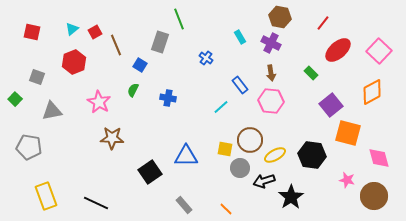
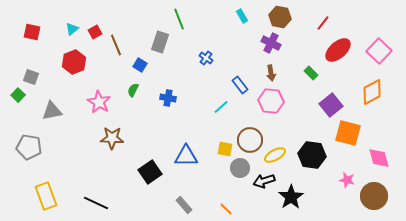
cyan rectangle at (240, 37): moved 2 px right, 21 px up
gray square at (37, 77): moved 6 px left
green square at (15, 99): moved 3 px right, 4 px up
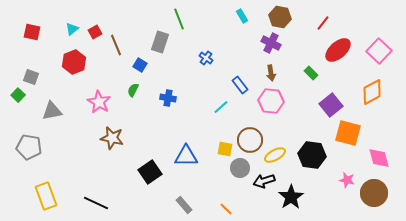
brown star at (112, 138): rotated 10 degrees clockwise
brown circle at (374, 196): moved 3 px up
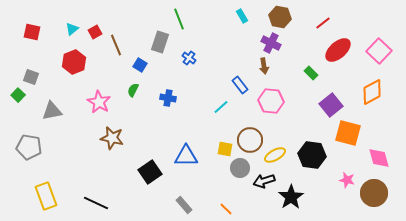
red line at (323, 23): rotated 14 degrees clockwise
blue cross at (206, 58): moved 17 px left
brown arrow at (271, 73): moved 7 px left, 7 px up
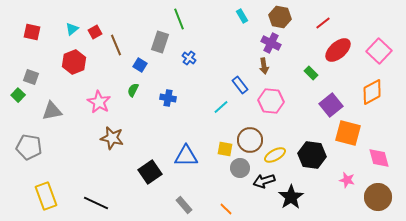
brown circle at (374, 193): moved 4 px right, 4 px down
